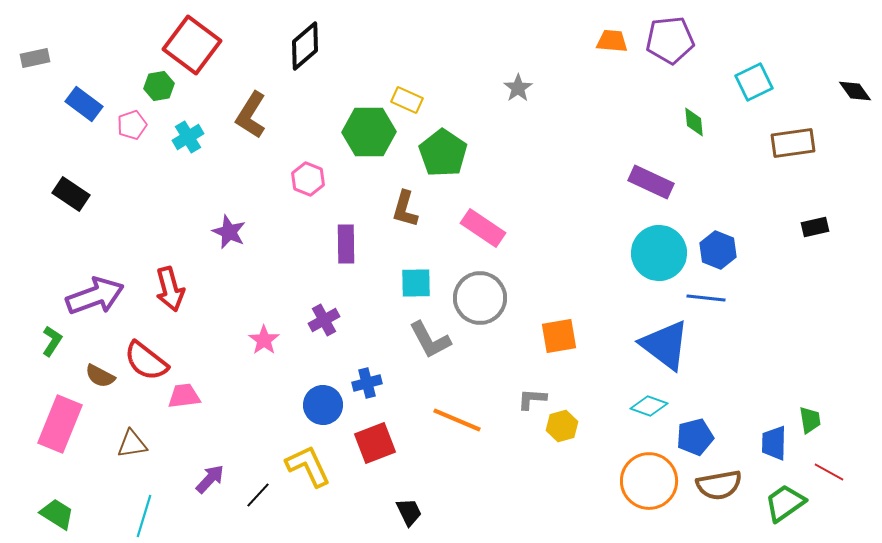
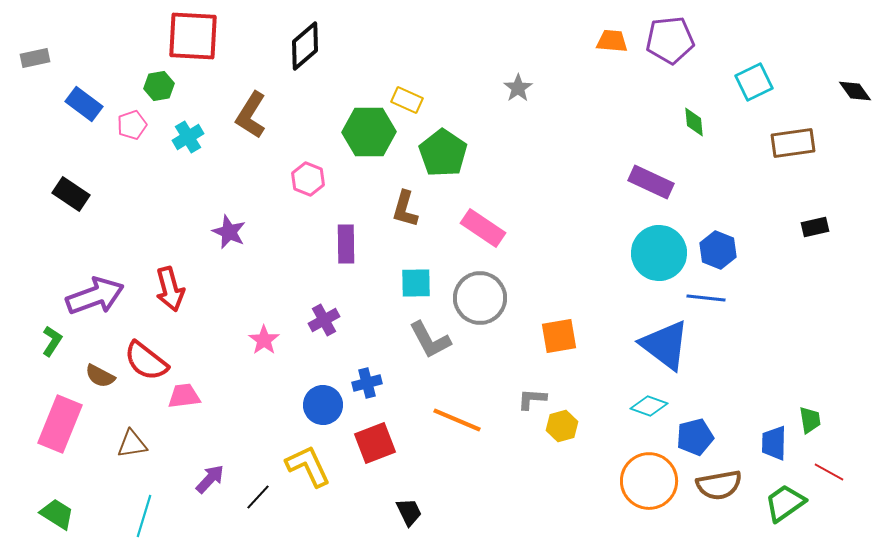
red square at (192, 45): moved 1 px right, 9 px up; rotated 34 degrees counterclockwise
black line at (258, 495): moved 2 px down
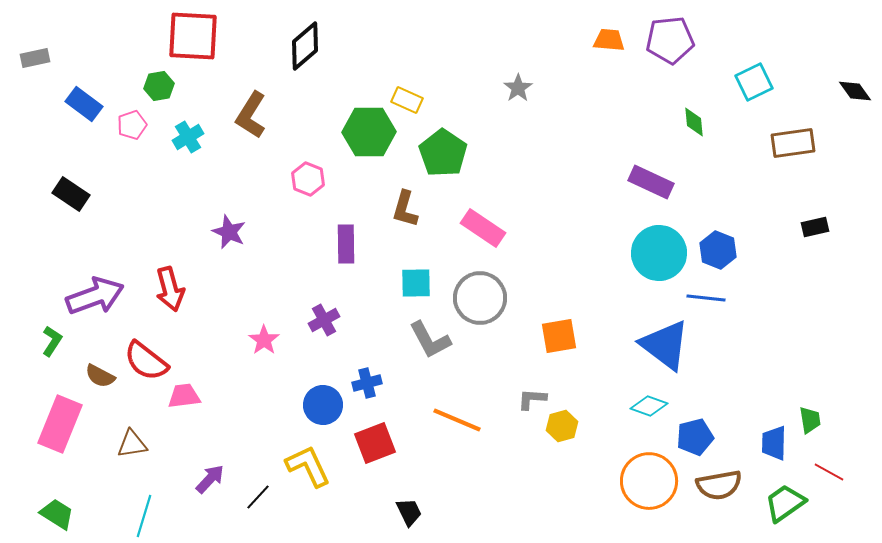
orange trapezoid at (612, 41): moved 3 px left, 1 px up
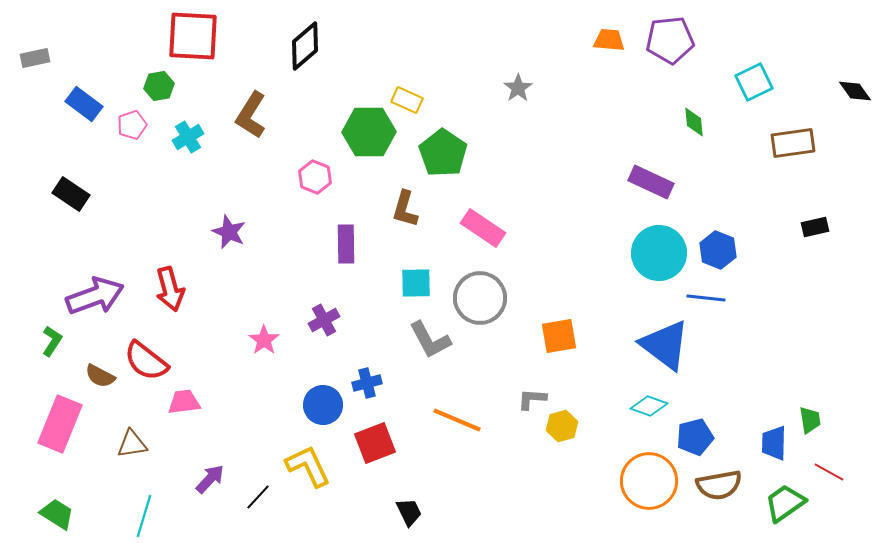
pink hexagon at (308, 179): moved 7 px right, 2 px up
pink trapezoid at (184, 396): moved 6 px down
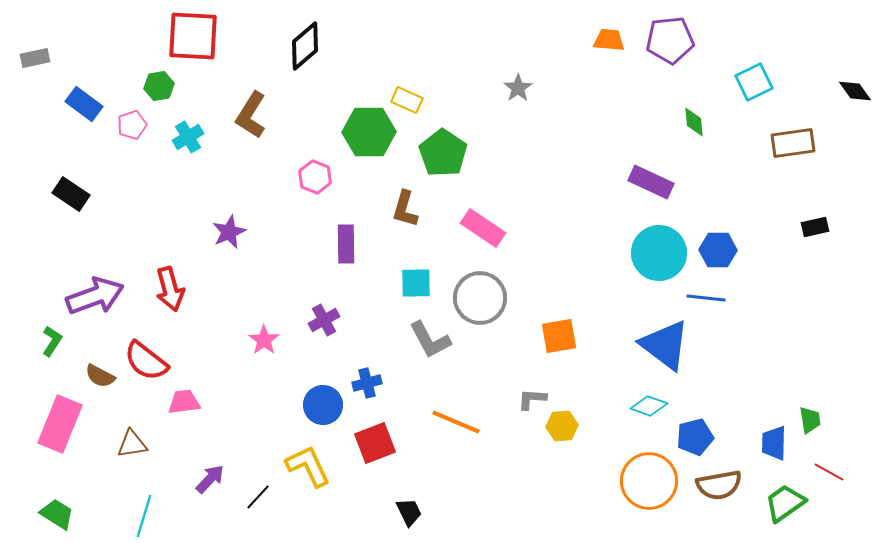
purple star at (229, 232): rotated 24 degrees clockwise
blue hexagon at (718, 250): rotated 21 degrees counterclockwise
orange line at (457, 420): moved 1 px left, 2 px down
yellow hexagon at (562, 426): rotated 12 degrees clockwise
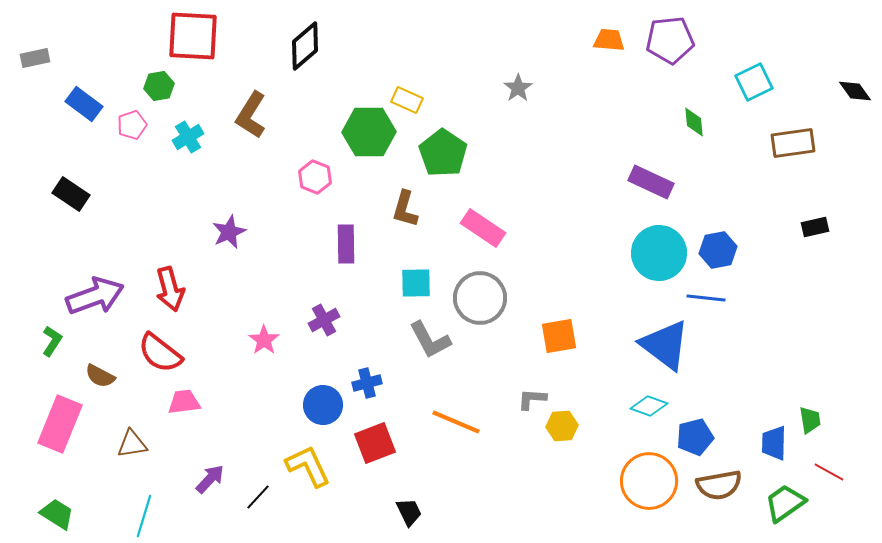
blue hexagon at (718, 250): rotated 12 degrees counterclockwise
red semicircle at (146, 361): moved 14 px right, 8 px up
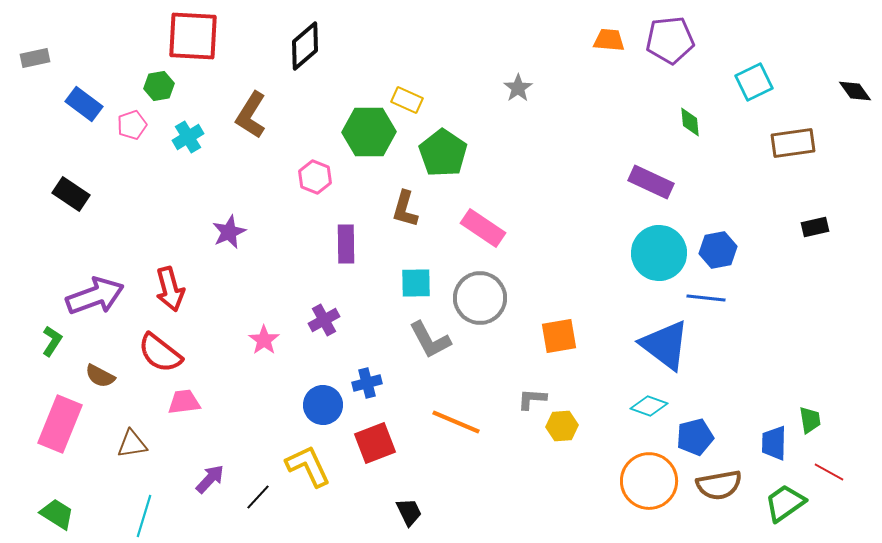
green diamond at (694, 122): moved 4 px left
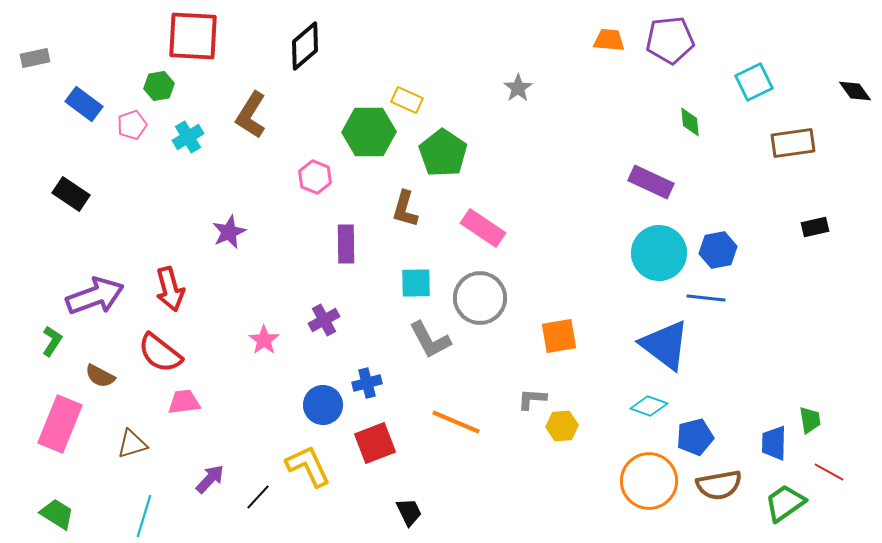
brown triangle at (132, 444): rotated 8 degrees counterclockwise
